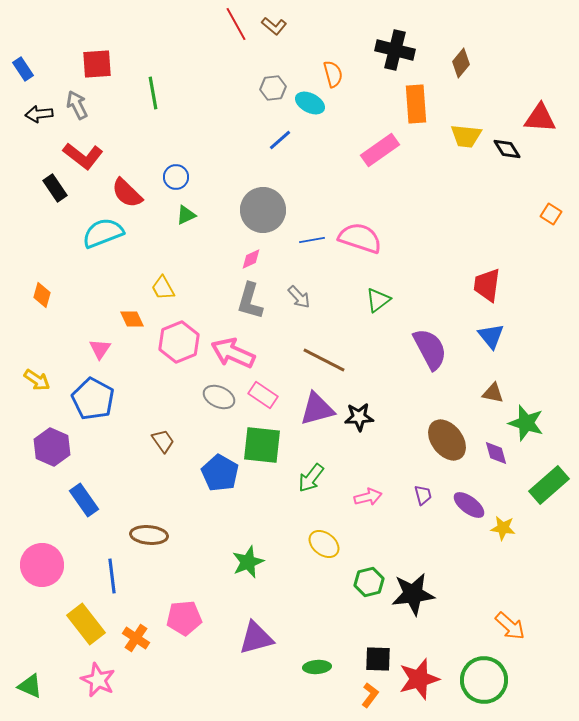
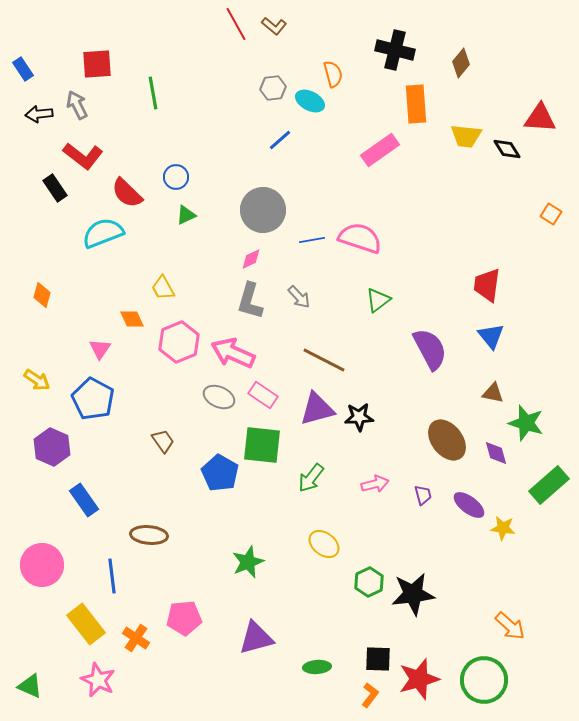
cyan ellipse at (310, 103): moved 2 px up
pink arrow at (368, 497): moved 7 px right, 13 px up
green hexagon at (369, 582): rotated 12 degrees counterclockwise
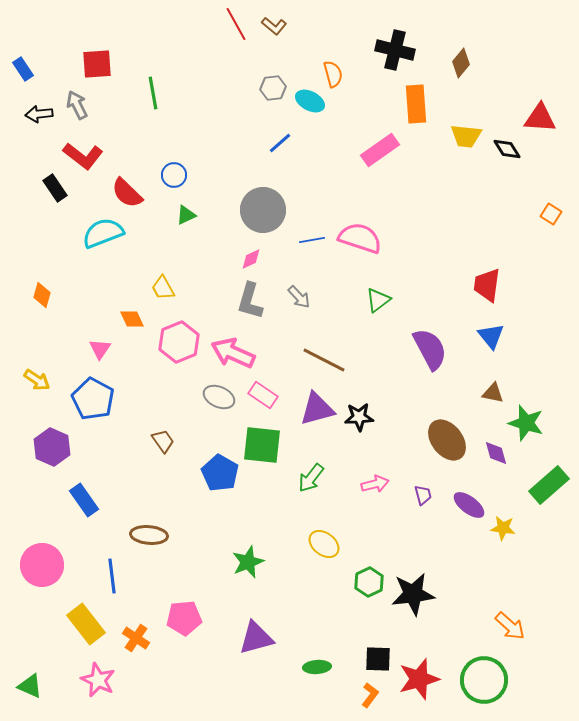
blue line at (280, 140): moved 3 px down
blue circle at (176, 177): moved 2 px left, 2 px up
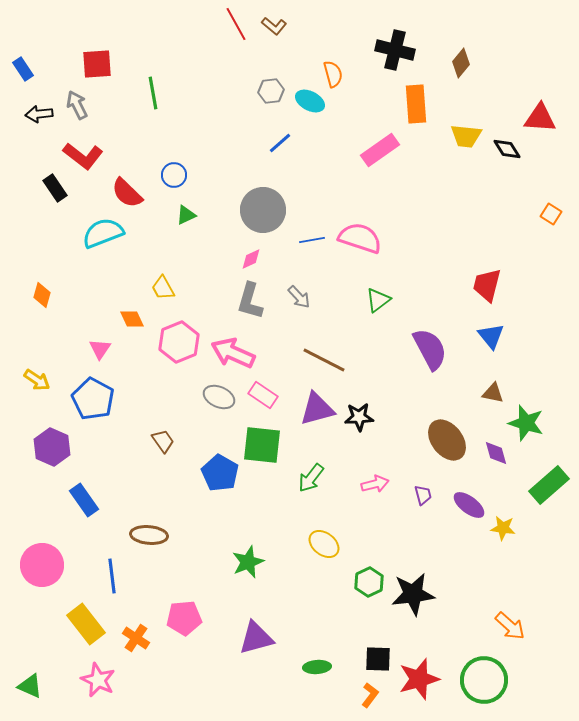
gray hexagon at (273, 88): moved 2 px left, 3 px down
red trapezoid at (487, 285): rotated 6 degrees clockwise
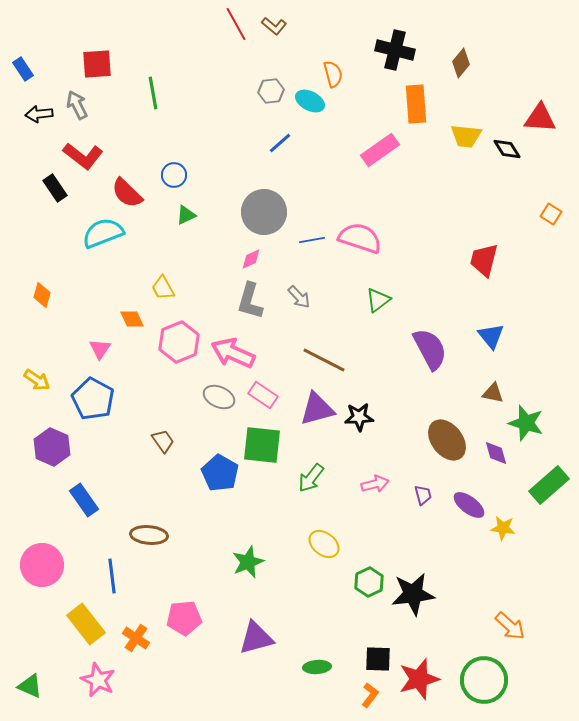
gray circle at (263, 210): moved 1 px right, 2 px down
red trapezoid at (487, 285): moved 3 px left, 25 px up
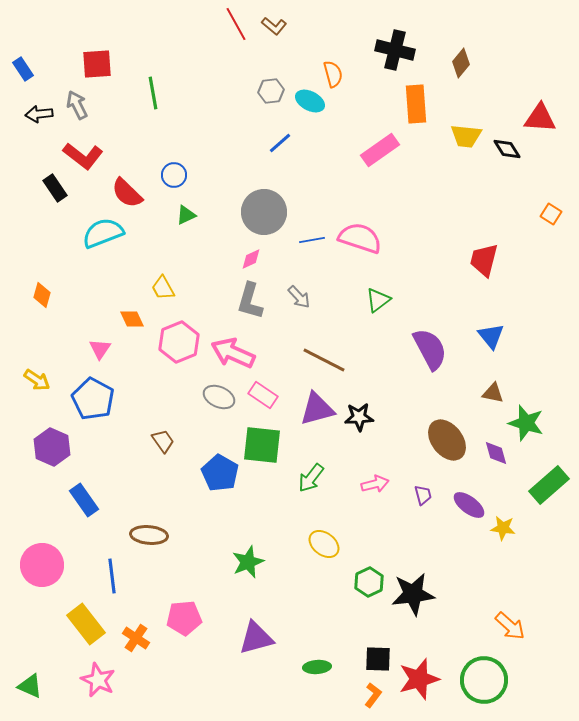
orange L-shape at (370, 695): moved 3 px right
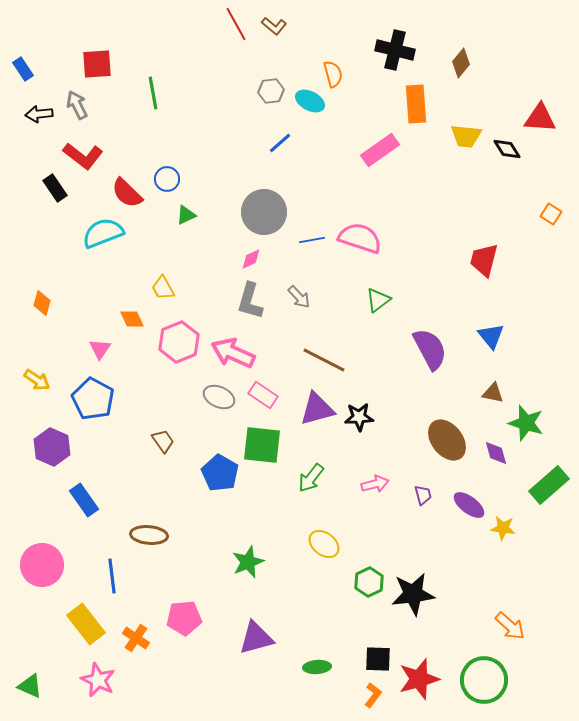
blue circle at (174, 175): moved 7 px left, 4 px down
orange diamond at (42, 295): moved 8 px down
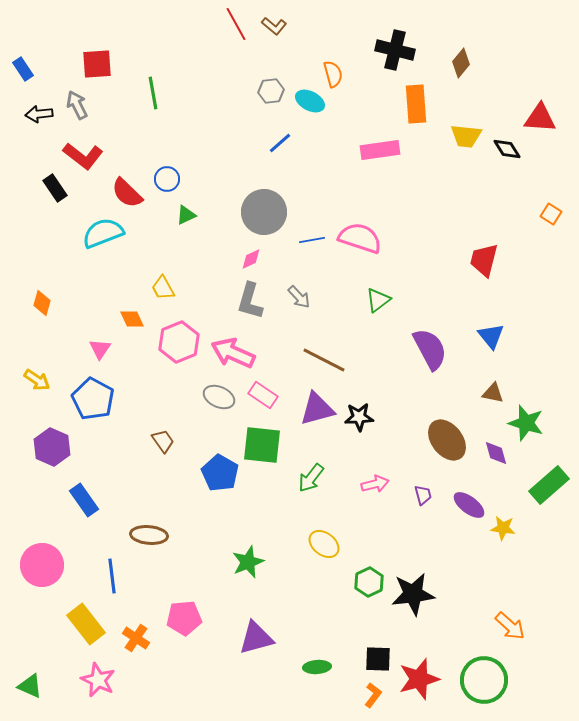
pink rectangle at (380, 150): rotated 27 degrees clockwise
